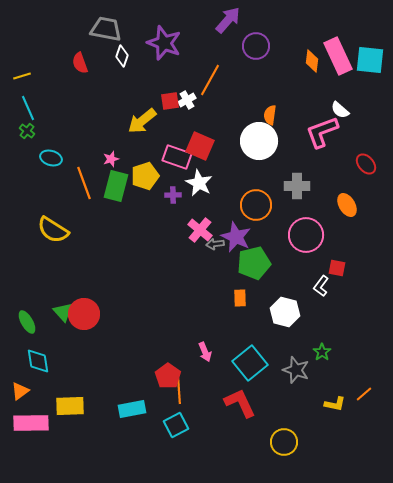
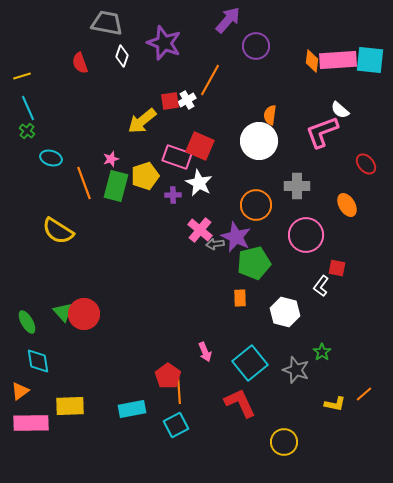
gray trapezoid at (106, 29): moved 1 px right, 6 px up
pink rectangle at (338, 56): moved 4 px down; rotated 69 degrees counterclockwise
yellow semicircle at (53, 230): moved 5 px right, 1 px down
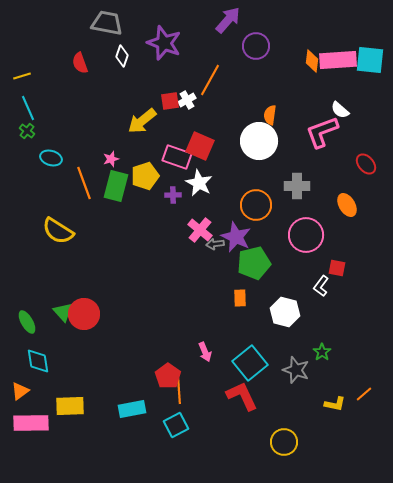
red L-shape at (240, 403): moved 2 px right, 7 px up
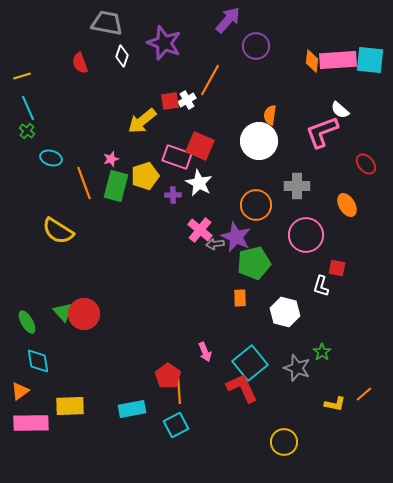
white L-shape at (321, 286): rotated 20 degrees counterclockwise
gray star at (296, 370): moved 1 px right, 2 px up
red L-shape at (242, 396): moved 8 px up
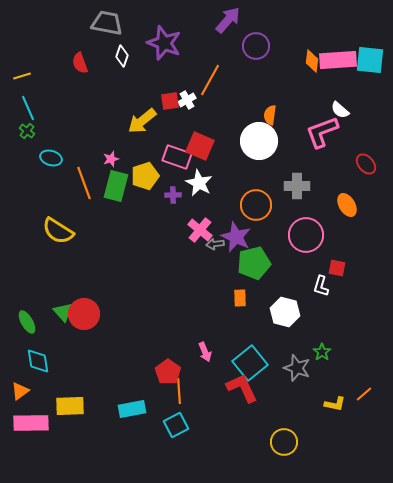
red pentagon at (168, 376): moved 4 px up
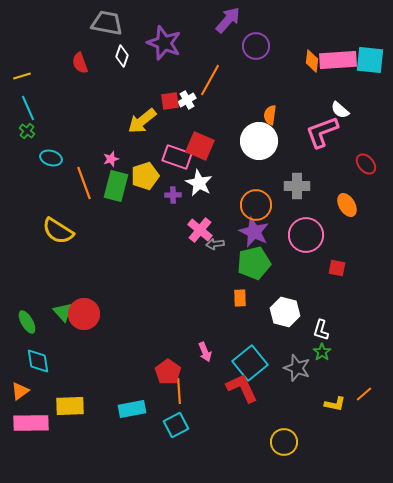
purple star at (236, 237): moved 18 px right, 5 px up
white L-shape at (321, 286): moved 44 px down
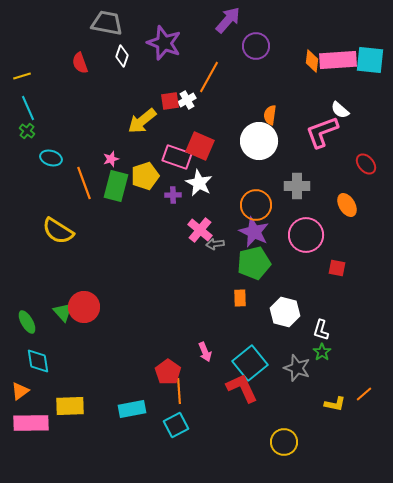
orange line at (210, 80): moved 1 px left, 3 px up
red circle at (84, 314): moved 7 px up
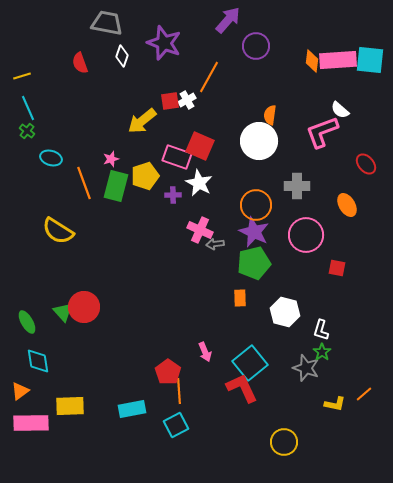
pink cross at (200, 230): rotated 15 degrees counterclockwise
gray star at (297, 368): moved 9 px right
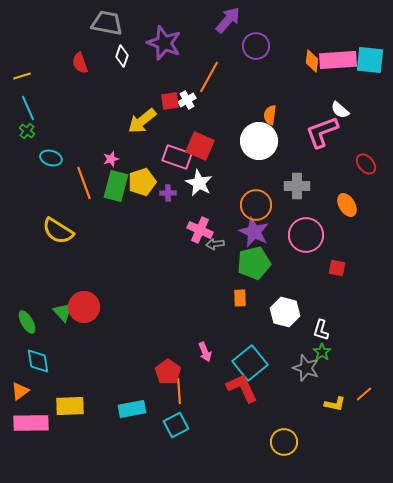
yellow pentagon at (145, 176): moved 3 px left, 6 px down
purple cross at (173, 195): moved 5 px left, 2 px up
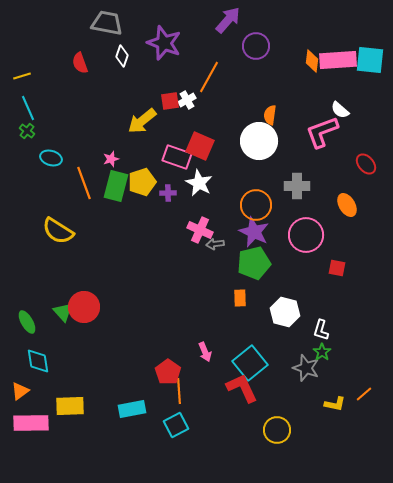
yellow circle at (284, 442): moved 7 px left, 12 px up
